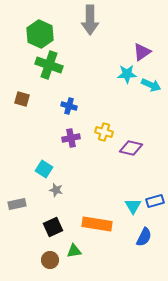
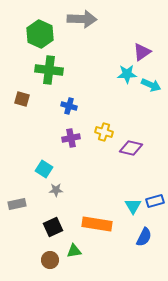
gray arrow: moved 8 px left, 1 px up; rotated 88 degrees counterclockwise
green cross: moved 5 px down; rotated 12 degrees counterclockwise
gray star: rotated 16 degrees counterclockwise
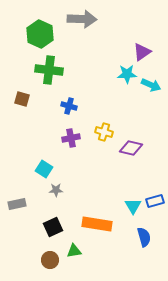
blue semicircle: rotated 42 degrees counterclockwise
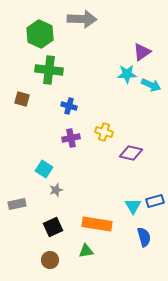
purple diamond: moved 5 px down
gray star: rotated 16 degrees counterclockwise
green triangle: moved 12 px right
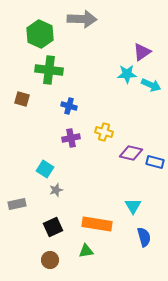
cyan square: moved 1 px right
blue rectangle: moved 39 px up; rotated 30 degrees clockwise
